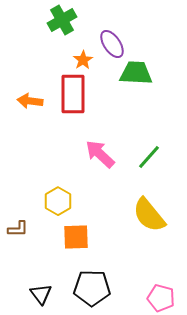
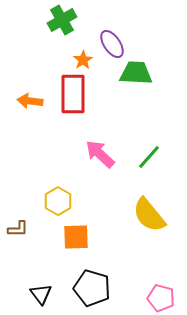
black pentagon: rotated 15 degrees clockwise
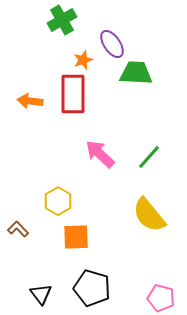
orange star: rotated 12 degrees clockwise
brown L-shape: rotated 135 degrees counterclockwise
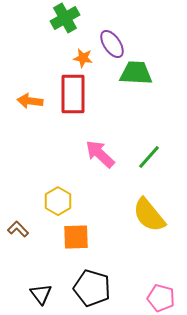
green cross: moved 3 px right, 2 px up
orange star: moved 2 px up; rotated 30 degrees clockwise
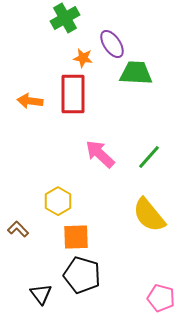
black pentagon: moved 10 px left, 13 px up
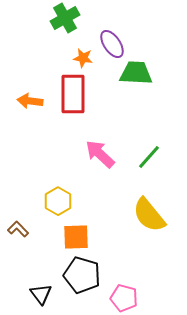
pink pentagon: moved 37 px left
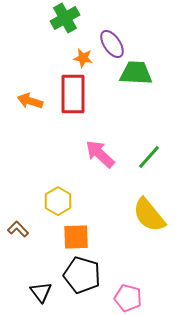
orange arrow: rotated 10 degrees clockwise
black triangle: moved 2 px up
pink pentagon: moved 4 px right
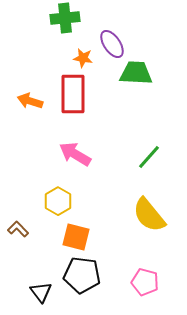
green cross: rotated 24 degrees clockwise
pink arrow: moved 25 px left; rotated 12 degrees counterclockwise
orange square: rotated 16 degrees clockwise
black pentagon: rotated 9 degrees counterclockwise
pink pentagon: moved 17 px right, 16 px up
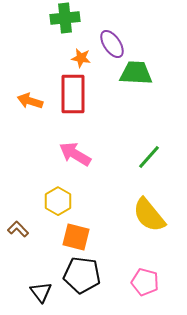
orange star: moved 2 px left
